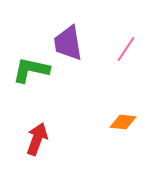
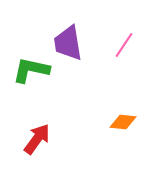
pink line: moved 2 px left, 4 px up
red arrow: rotated 16 degrees clockwise
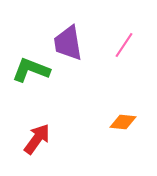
green L-shape: rotated 9 degrees clockwise
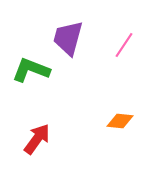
purple trapezoid: moved 5 px up; rotated 24 degrees clockwise
orange diamond: moved 3 px left, 1 px up
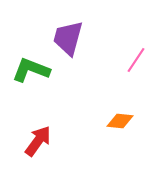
pink line: moved 12 px right, 15 px down
red arrow: moved 1 px right, 2 px down
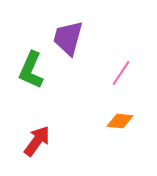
pink line: moved 15 px left, 13 px down
green L-shape: rotated 87 degrees counterclockwise
red arrow: moved 1 px left
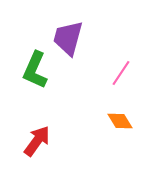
green L-shape: moved 4 px right
orange diamond: rotated 52 degrees clockwise
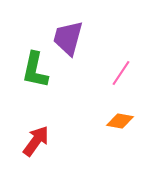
green L-shape: rotated 12 degrees counterclockwise
orange diamond: rotated 48 degrees counterclockwise
red arrow: moved 1 px left
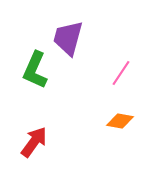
green L-shape: rotated 12 degrees clockwise
red arrow: moved 2 px left, 1 px down
